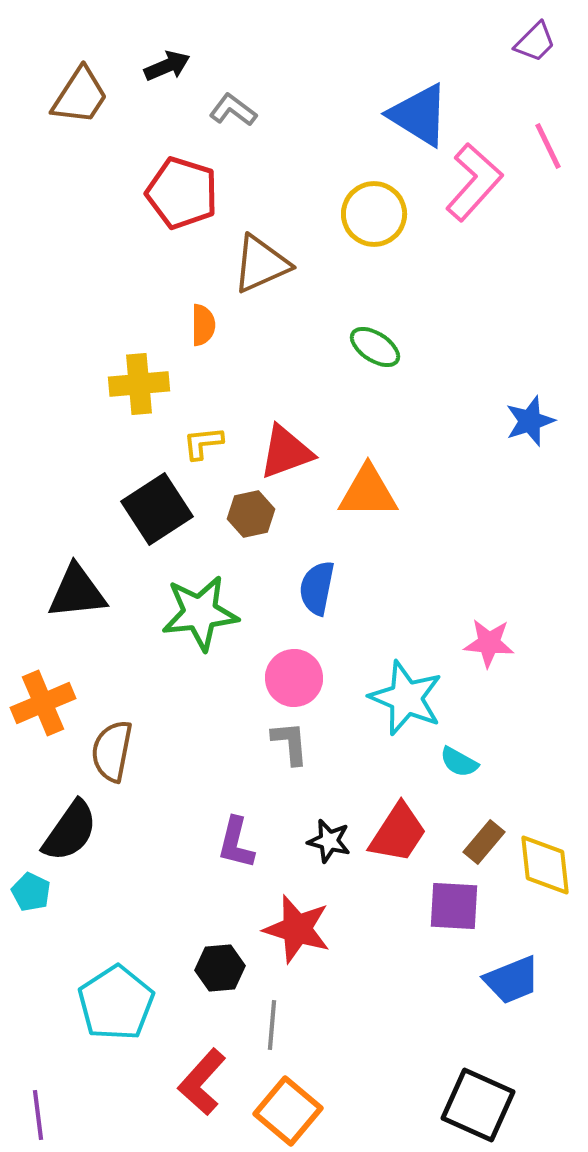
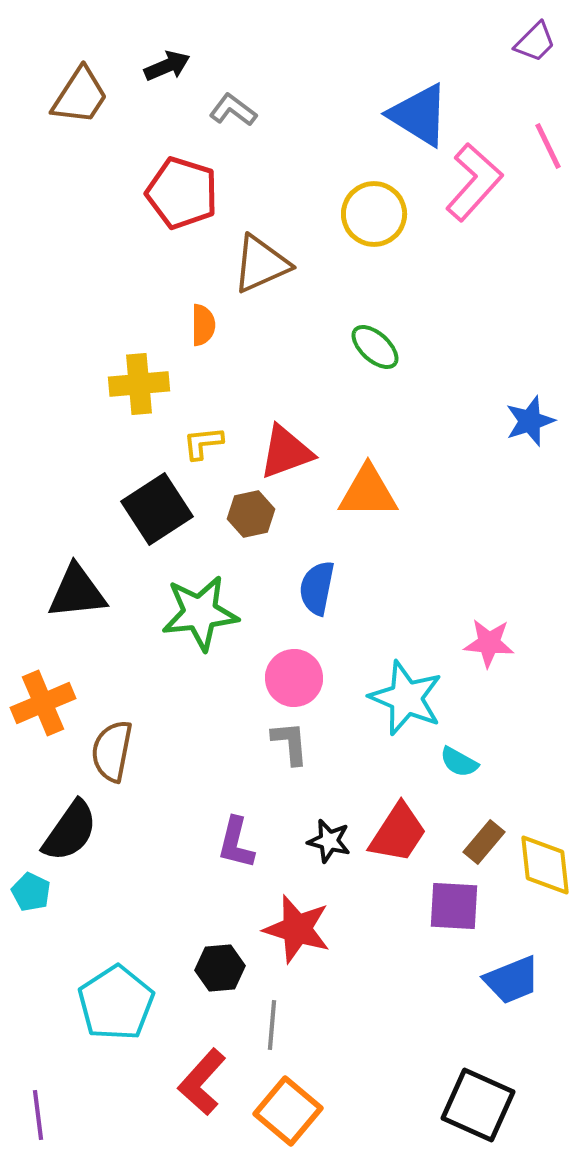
green ellipse at (375, 347): rotated 9 degrees clockwise
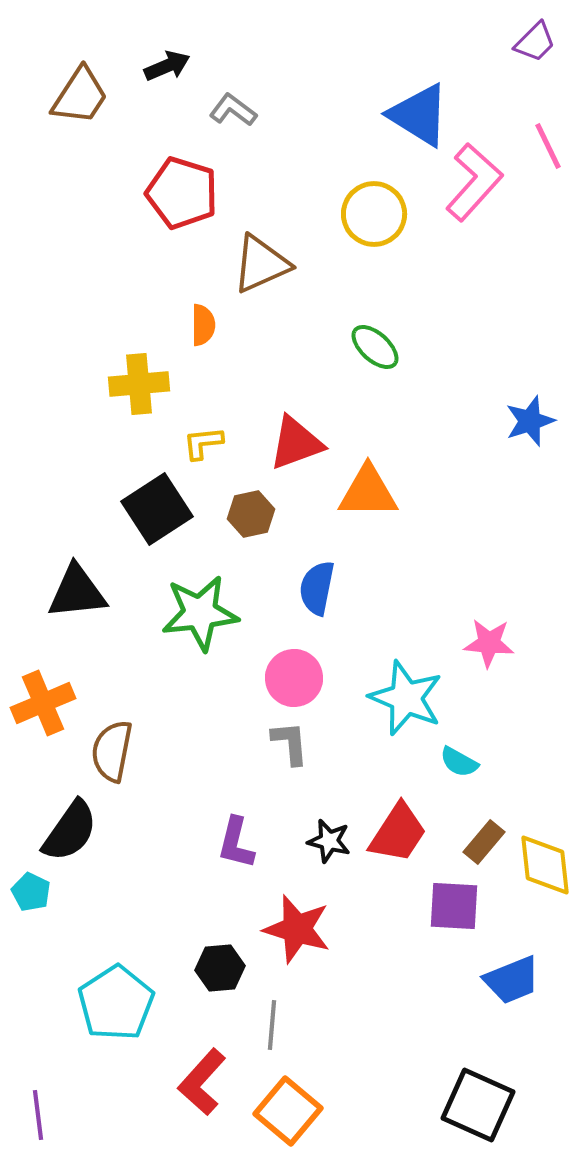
red triangle at (286, 452): moved 10 px right, 9 px up
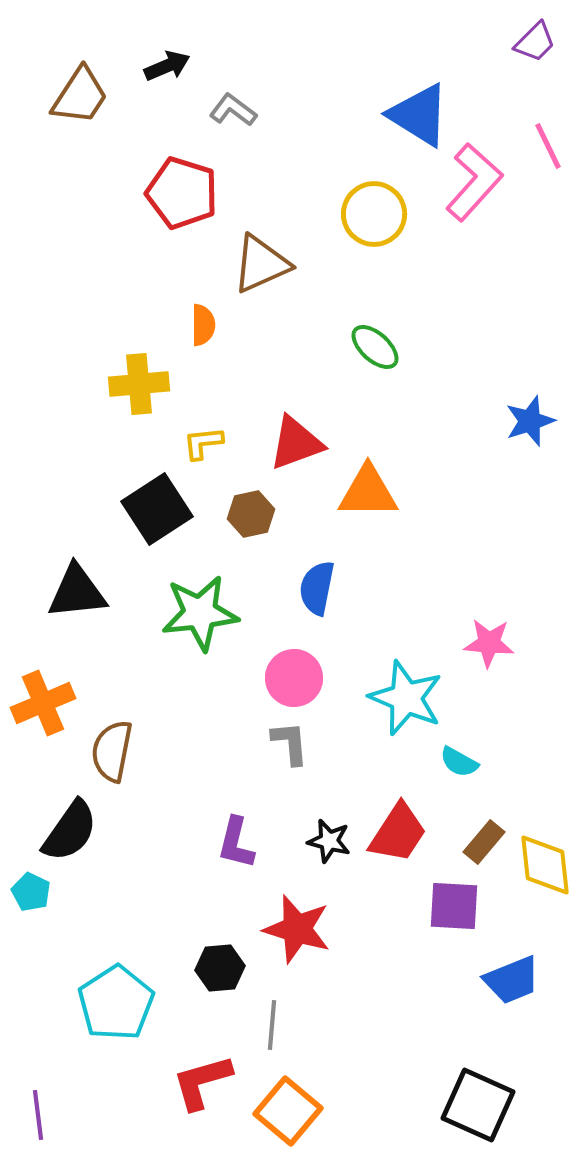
red L-shape at (202, 1082): rotated 32 degrees clockwise
